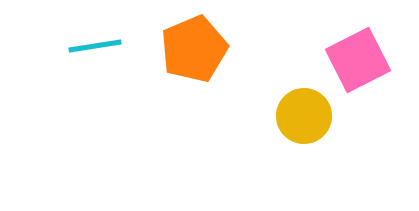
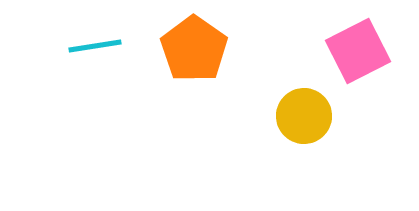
orange pentagon: rotated 14 degrees counterclockwise
pink square: moved 9 px up
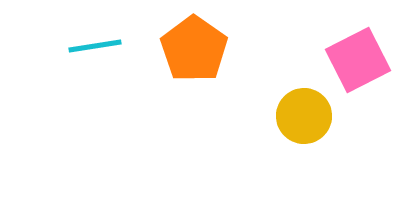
pink square: moved 9 px down
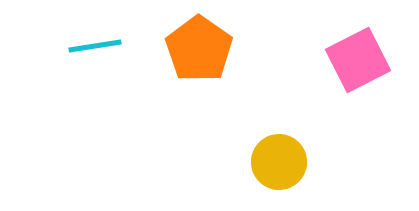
orange pentagon: moved 5 px right
yellow circle: moved 25 px left, 46 px down
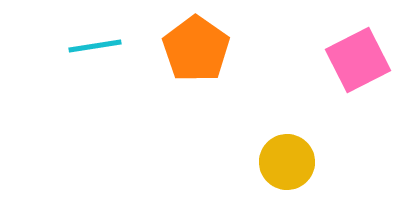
orange pentagon: moved 3 px left
yellow circle: moved 8 px right
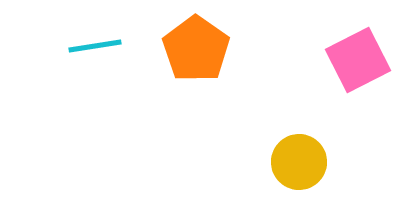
yellow circle: moved 12 px right
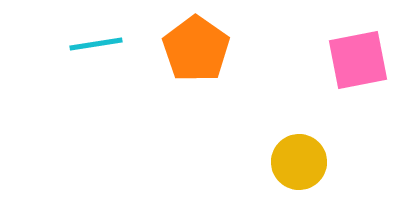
cyan line: moved 1 px right, 2 px up
pink square: rotated 16 degrees clockwise
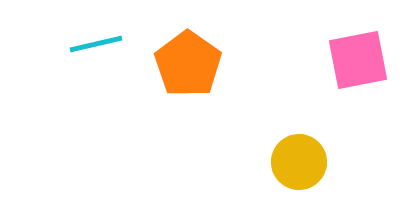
cyan line: rotated 4 degrees counterclockwise
orange pentagon: moved 8 px left, 15 px down
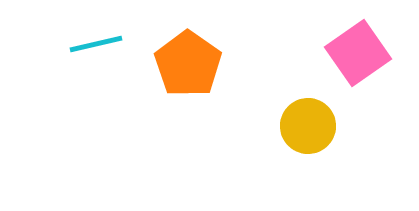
pink square: moved 7 px up; rotated 24 degrees counterclockwise
yellow circle: moved 9 px right, 36 px up
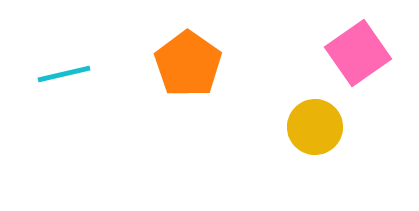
cyan line: moved 32 px left, 30 px down
yellow circle: moved 7 px right, 1 px down
